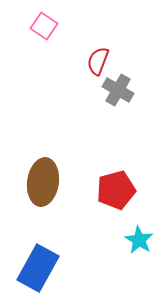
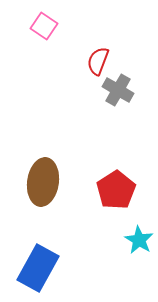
red pentagon: rotated 18 degrees counterclockwise
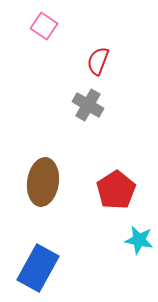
gray cross: moved 30 px left, 15 px down
cyan star: rotated 20 degrees counterclockwise
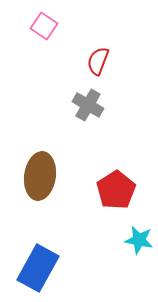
brown ellipse: moved 3 px left, 6 px up
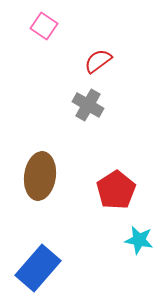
red semicircle: rotated 32 degrees clockwise
blue rectangle: rotated 12 degrees clockwise
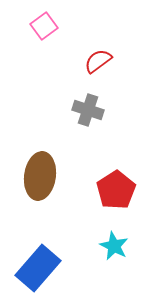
pink square: rotated 20 degrees clockwise
gray cross: moved 5 px down; rotated 12 degrees counterclockwise
cyan star: moved 25 px left, 6 px down; rotated 16 degrees clockwise
